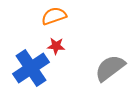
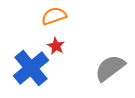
red star: rotated 24 degrees clockwise
blue cross: rotated 6 degrees counterclockwise
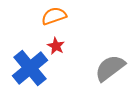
blue cross: moved 1 px left
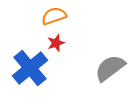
red star: moved 3 px up; rotated 24 degrees clockwise
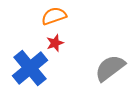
red star: moved 1 px left
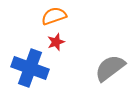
red star: moved 1 px right, 1 px up
blue cross: rotated 30 degrees counterclockwise
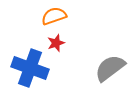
red star: moved 1 px down
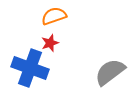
red star: moved 6 px left
gray semicircle: moved 4 px down
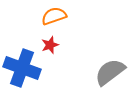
red star: moved 2 px down
blue cross: moved 8 px left
